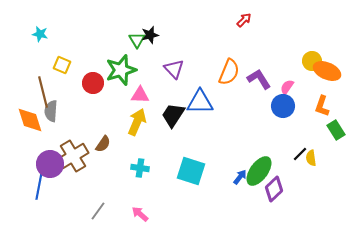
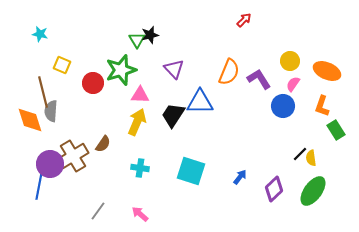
yellow circle: moved 22 px left
pink semicircle: moved 6 px right, 3 px up
green ellipse: moved 54 px right, 20 px down
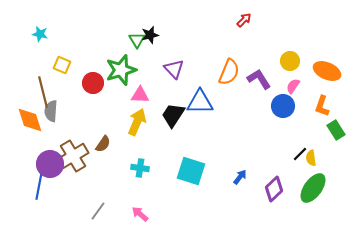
pink semicircle: moved 2 px down
green ellipse: moved 3 px up
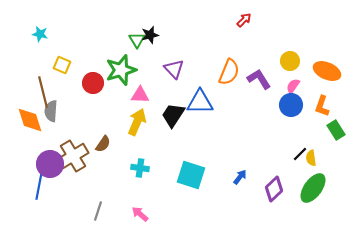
blue circle: moved 8 px right, 1 px up
cyan square: moved 4 px down
gray line: rotated 18 degrees counterclockwise
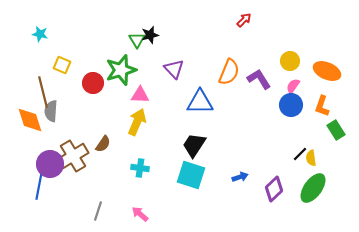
black trapezoid: moved 21 px right, 30 px down
blue arrow: rotated 35 degrees clockwise
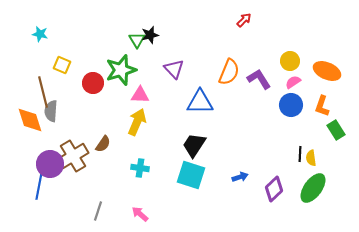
pink semicircle: moved 4 px up; rotated 21 degrees clockwise
black line: rotated 42 degrees counterclockwise
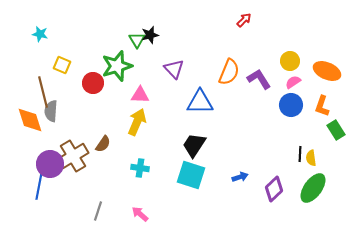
green star: moved 4 px left, 4 px up
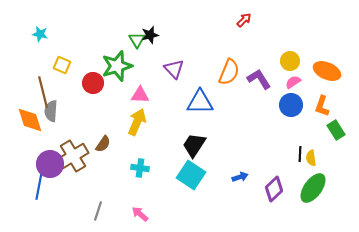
cyan square: rotated 16 degrees clockwise
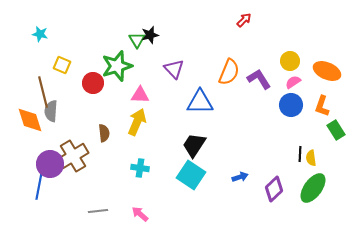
brown semicircle: moved 1 px right, 11 px up; rotated 42 degrees counterclockwise
gray line: rotated 66 degrees clockwise
